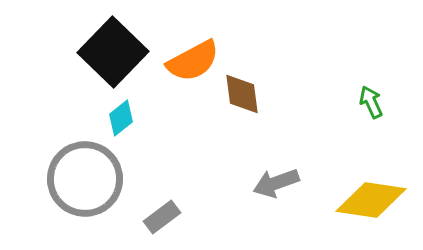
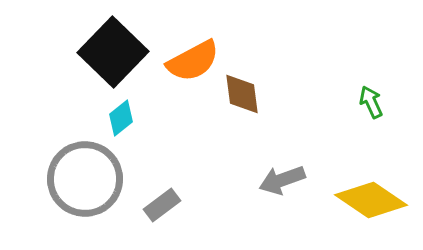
gray arrow: moved 6 px right, 3 px up
yellow diamond: rotated 26 degrees clockwise
gray rectangle: moved 12 px up
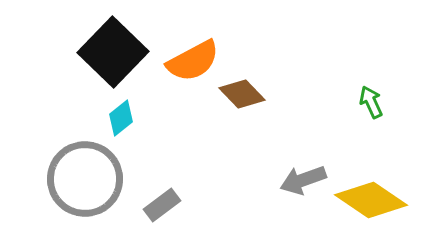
brown diamond: rotated 36 degrees counterclockwise
gray arrow: moved 21 px right
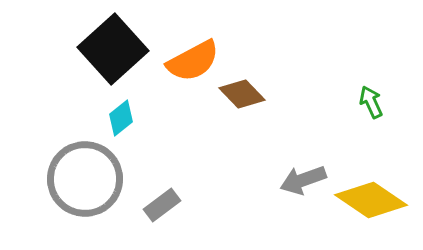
black square: moved 3 px up; rotated 4 degrees clockwise
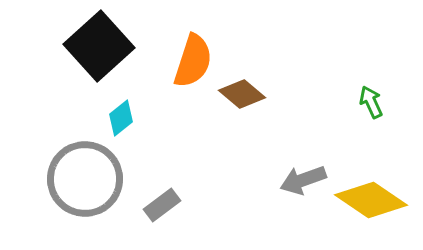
black square: moved 14 px left, 3 px up
orange semicircle: rotated 44 degrees counterclockwise
brown diamond: rotated 6 degrees counterclockwise
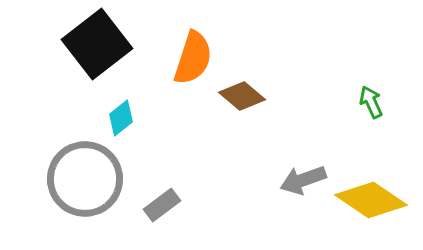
black square: moved 2 px left, 2 px up; rotated 4 degrees clockwise
orange semicircle: moved 3 px up
brown diamond: moved 2 px down
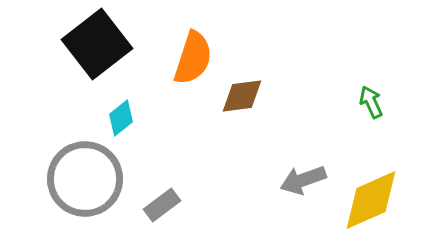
brown diamond: rotated 48 degrees counterclockwise
yellow diamond: rotated 58 degrees counterclockwise
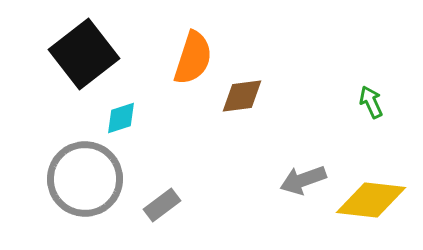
black square: moved 13 px left, 10 px down
cyan diamond: rotated 21 degrees clockwise
yellow diamond: rotated 30 degrees clockwise
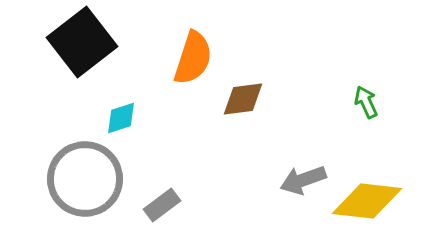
black square: moved 2 px left, 12 px up
brown diamond: moved 1 px right, 3 px down
green arrow: moved 5 px left
yellow diamond: moved 4 px left, 1 px down
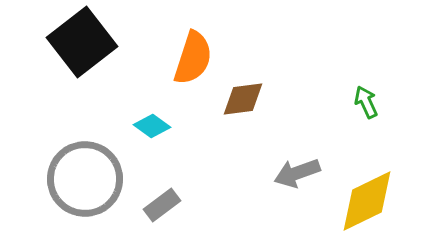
cyan diamond: moved 31 px right, 8 px down; rotated 54 degrees clockwise
gray arrow: moved 6 px left, 7 px up
yellow diamond: rotated 32 degrees counterclockwise
